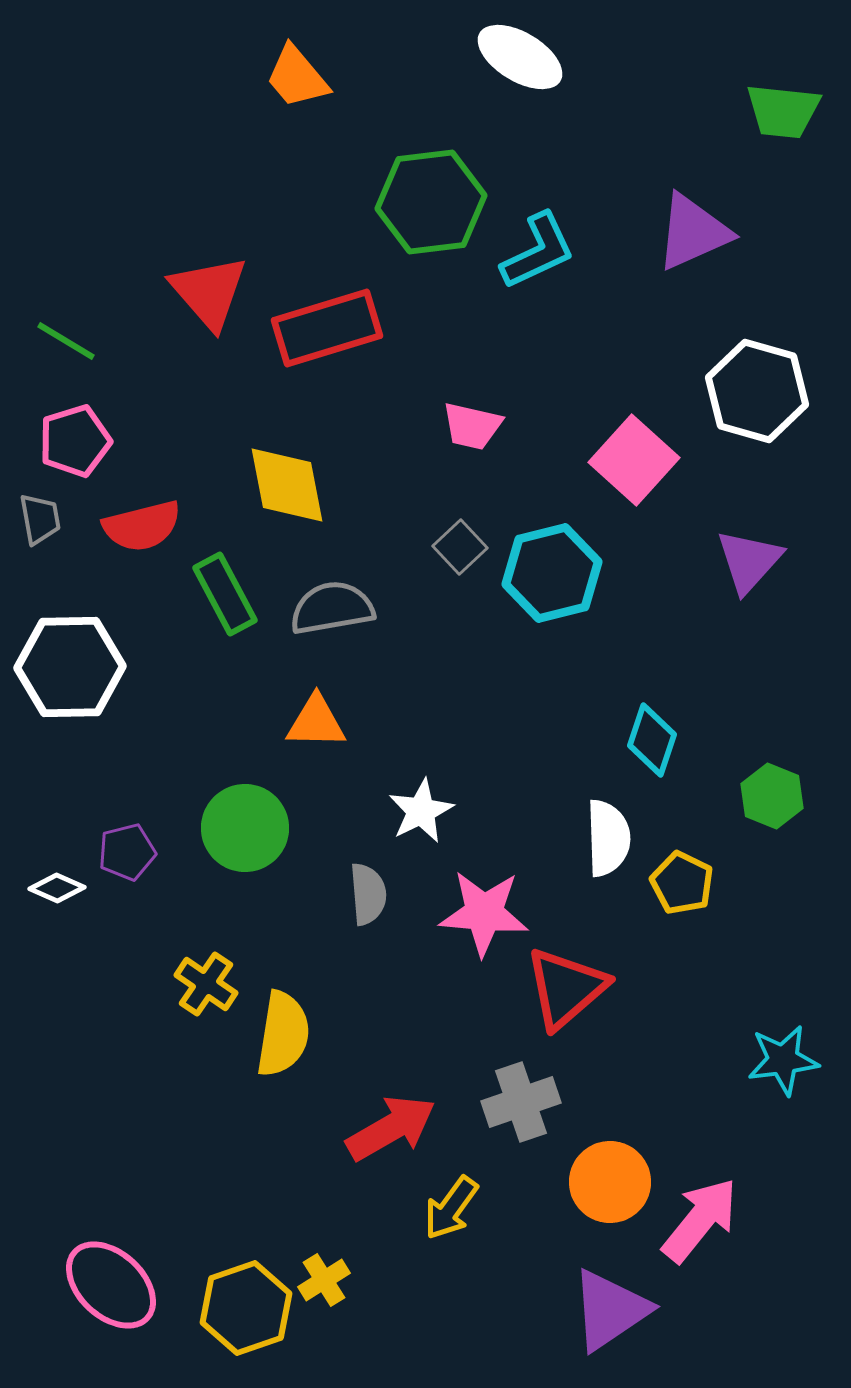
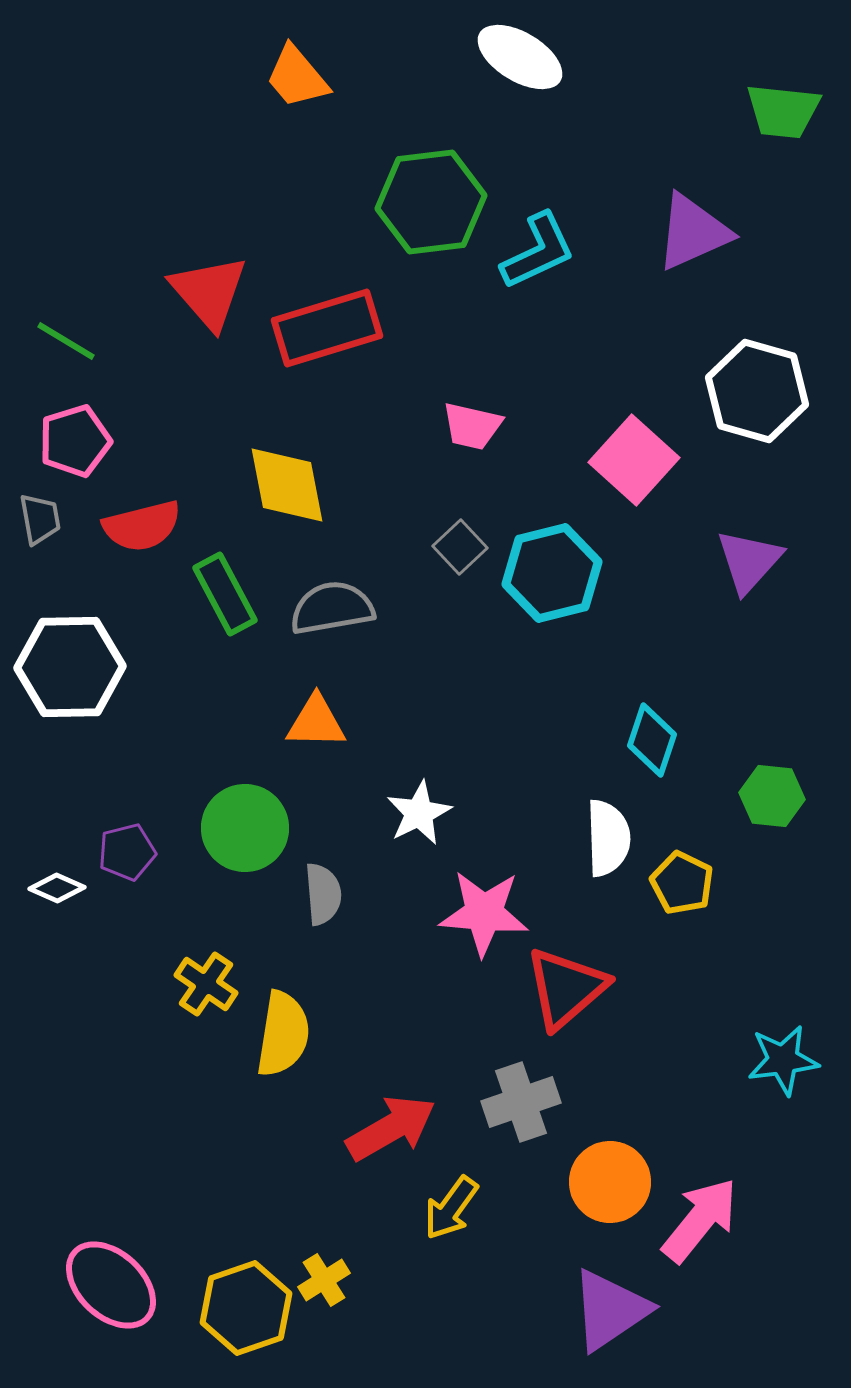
green hexagon at (772, 796): rotated 16 degrees counterclockwise
white star at (421, 811): moved 2 px left, 2 px down
gray semicircle at (368, 894): moved 45 px left
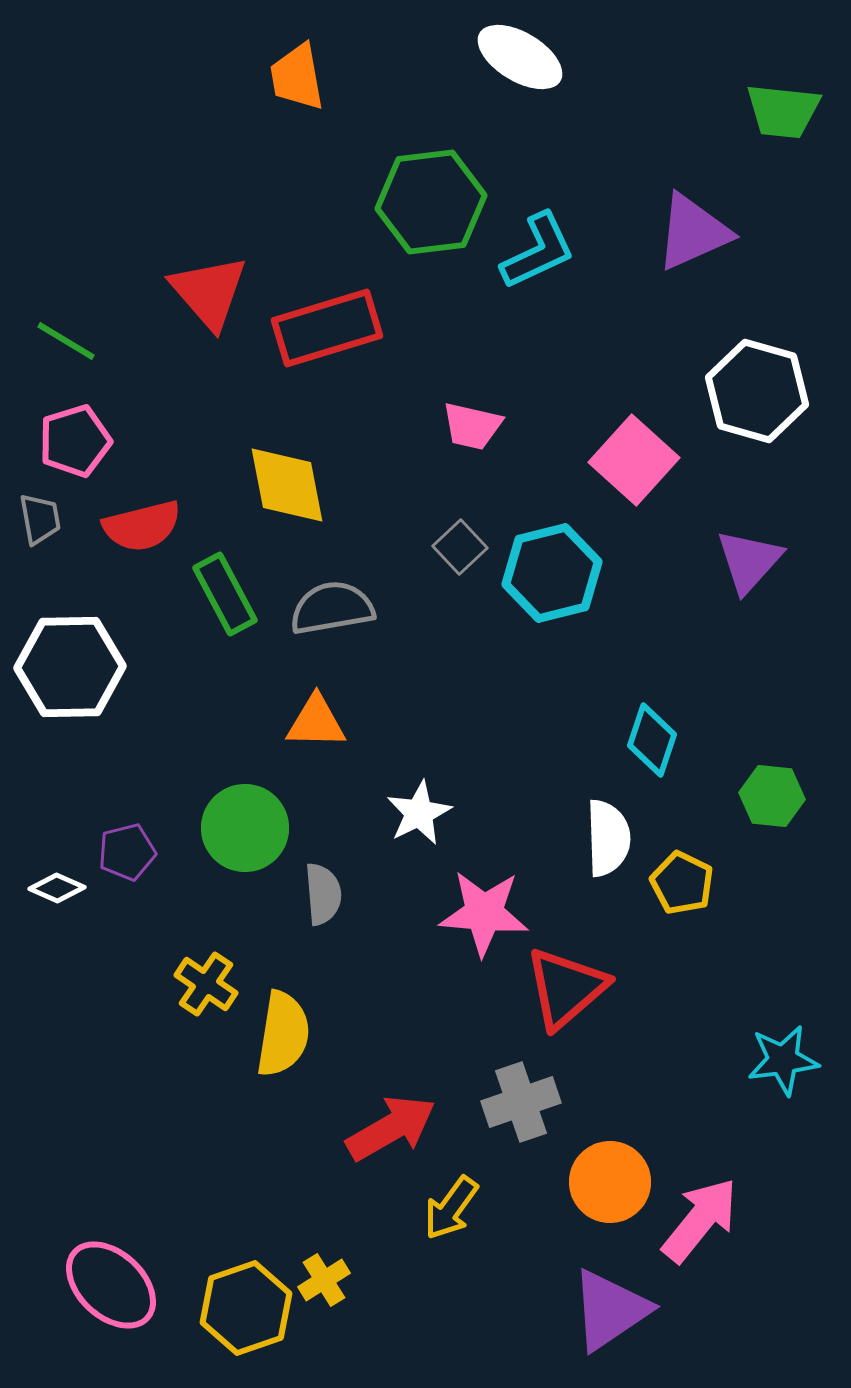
orange trapezoid at (297, 77): rotated 30 degrees clockwise
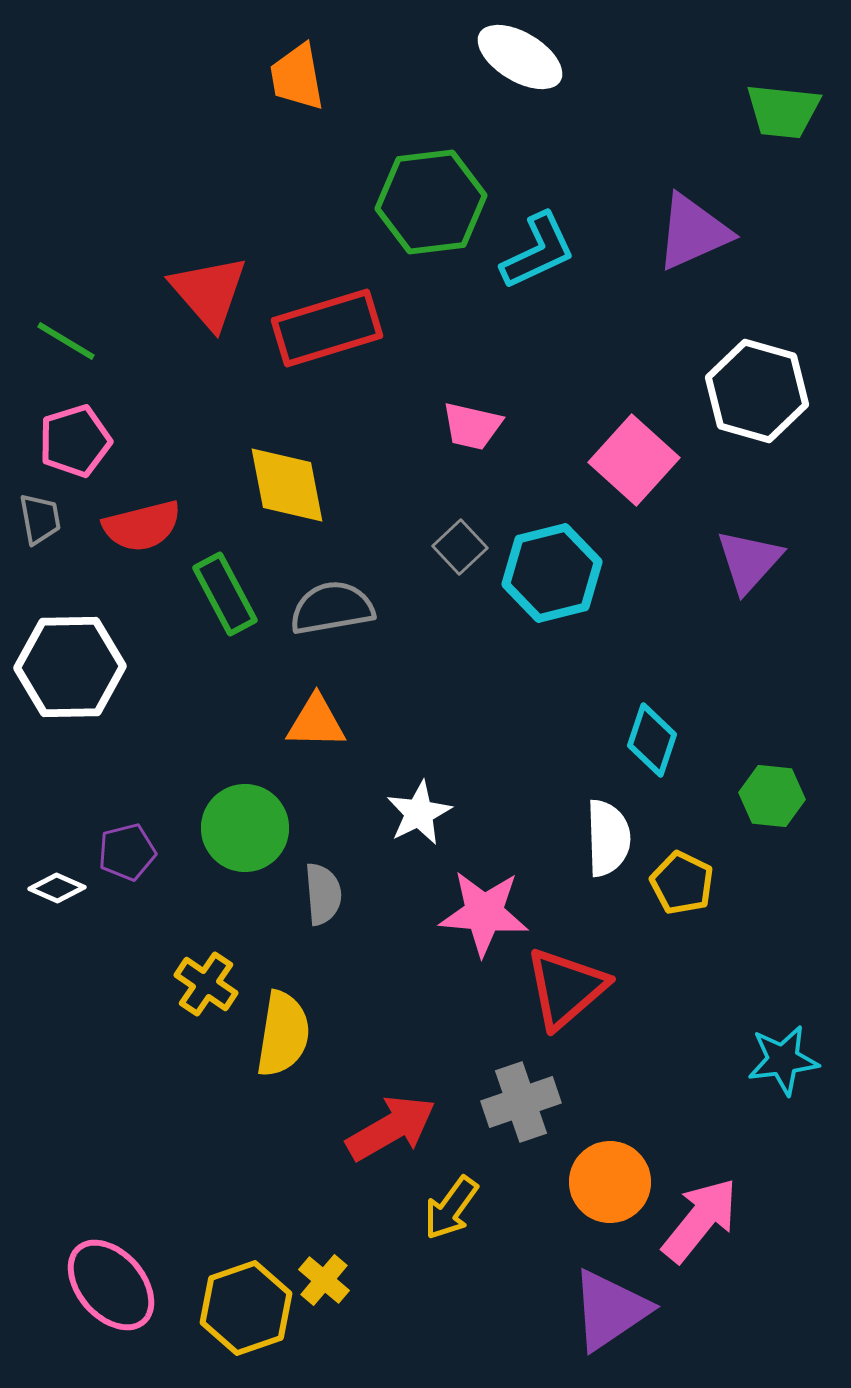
yellow cross at (324, 1280): rotated 18 degrees counterclockwise
pink ellipse at (111, 1285): rotated 6 degrees clockwise
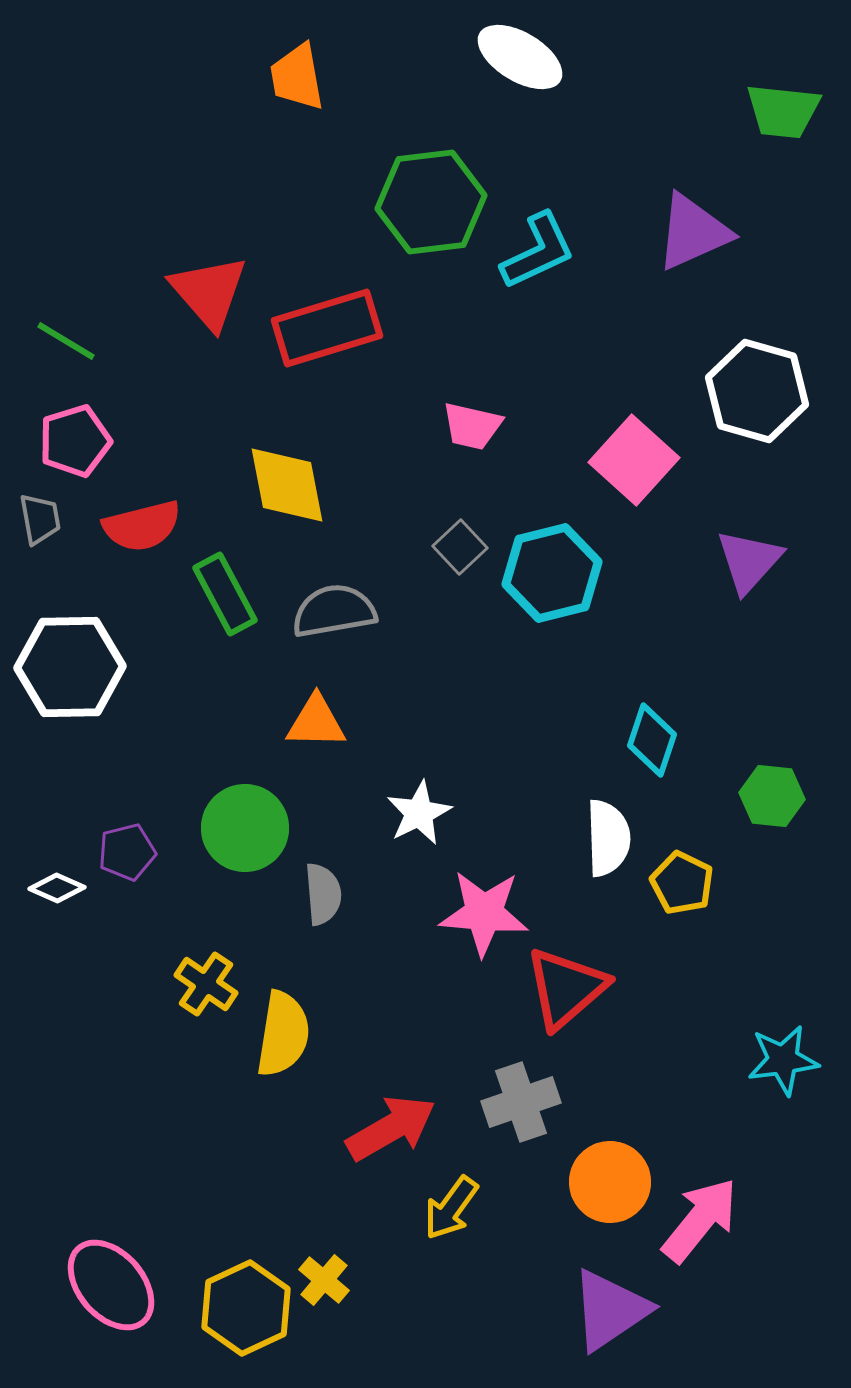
gray semicircle at (332, 608): moved 2 px right, 3 px down
yellow hexagon at (246, 1308): rotated 6 degrees counterclockwise
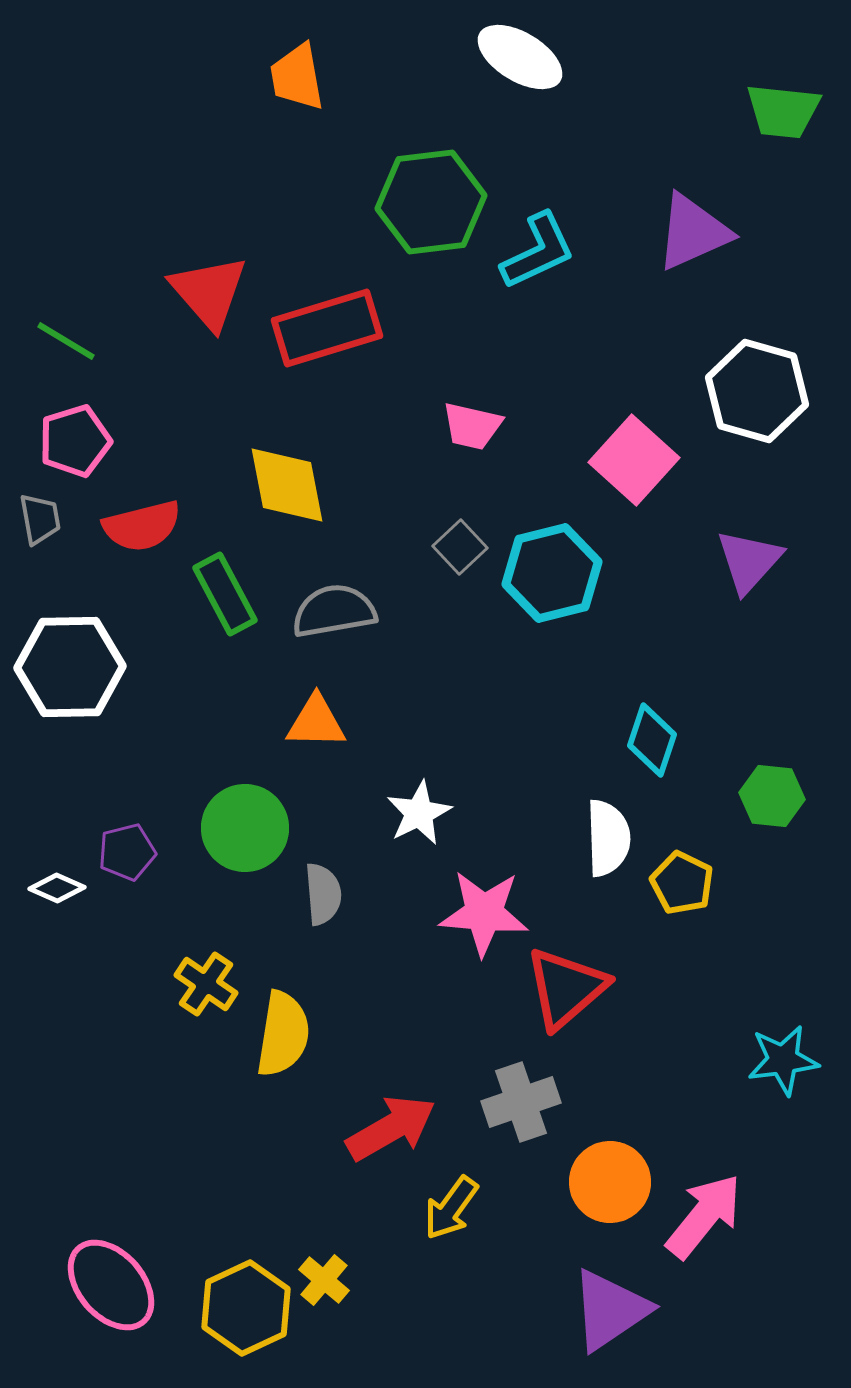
pink arrow at (700, 1220): moved 4 px right, 4 px up
